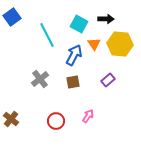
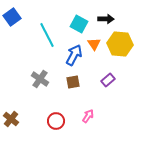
gray cross: rotated 18 degrees counterclockwise
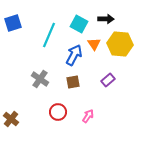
blue square: moved 1 px right, 6 px down; rotated 18 degrees clockwise
cyan line: moved 2 px right; rotated 50 degrees clockwise
red circle: moved 2 px right, 9 px up
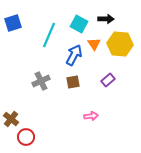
gray cross: moved 1 px right, 2 px down; rotated 30 degrees clockwise
red circle: moved 32 px left, 25 px down
pink arrow: moved 3 px right; rotated 48 degrees clockwise
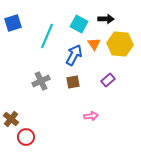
cyan line: moved 2 px left, 1 px down
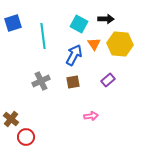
cyan line: moved 4 px left; rotated 30 degrees counterclockwise
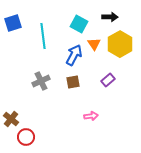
black arrow: moved 4 px right, 2 px up
yellow hexagon: rotated 25 degrees clockwise
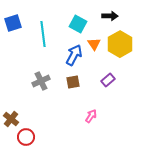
black arrow: moved 1 px up
cyan square: moved 1 px left
cyan line: moved 2 px up
pink arrow: rotated 48 degrees counterclockwise
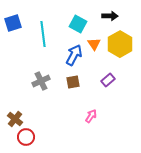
brown cross: moved 4 px right
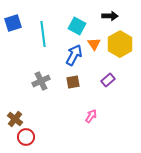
cyan square: moved 1 px left, 2 px down
